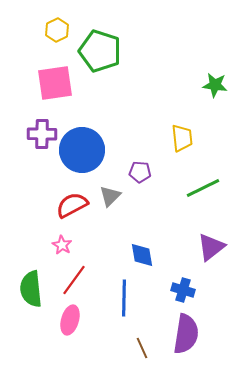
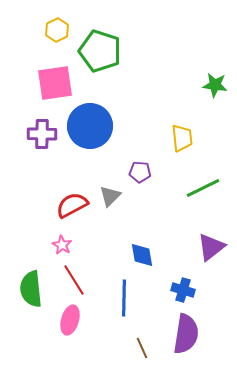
blue circle: moved 8 px right, 24 px up
red line: rotated 68 degrees counterclockwise
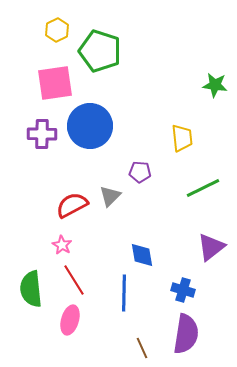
blue line: moved 5 px up
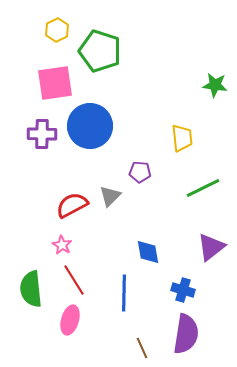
blue diamond: moved 6 px right, 3 px up
